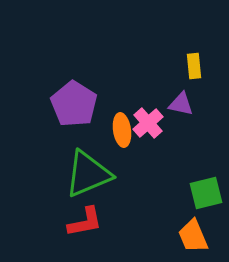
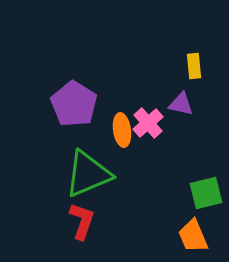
red L-shape: moved 3 px left, 1 px up; rotated 60 degrees counterclockwise
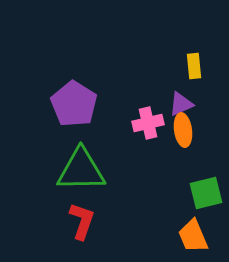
purple triangle: rotated 36 degrees counterclockwise
pink cross: rotated 28 degrees clockwise
orange ellipse: moved 61 px right
green triangle: moved 7 px left, 4 px up; rotated 22 degrees clockwise
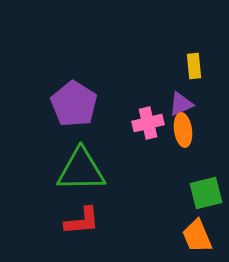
red L-shape: rotated 66 degrees clockwise
orange trapezoid: moved 4 px right
